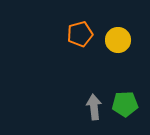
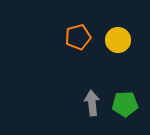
orange pentagon: moved 2 px left, 3 px down
gray arrow: moved 2 px left, 4 px up
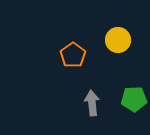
orange pentagon: moved 5 px left, 18 px down; rotated 20 degrees counterclockwise
green pentagon: moved 9 px right, 5 px up
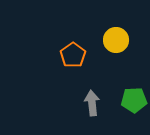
yellow circle: moved 2 px left
green pentagon: moved 1 px down
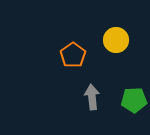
gray arrow: moved 6 px up
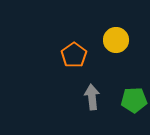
orange pentagon: moved 1 px right
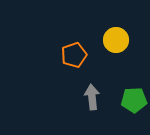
orange pentagon: rotated 15 degrees clockwise
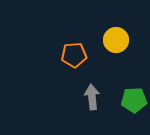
orange pentagon: rotated 15 degrees clockwise
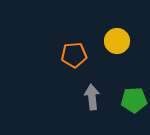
yellow circle: moved 1 px right, 1 px down
